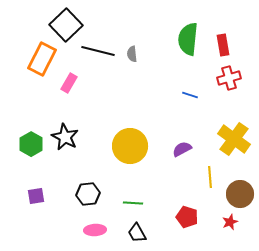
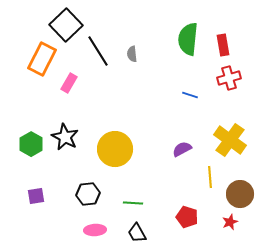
black line: rotated 44 degrees clockwise
yellow cross: moved 4 px left, 1 px down
yellow circle: moved 15 px left, 3 px down
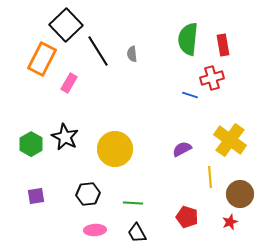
red cross: moved 17 px left
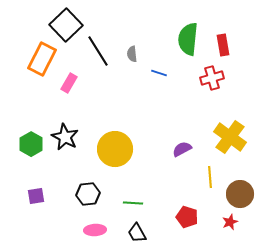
blue line: moved 31 px left, 22 px up
yellow cross: moved 3 px up
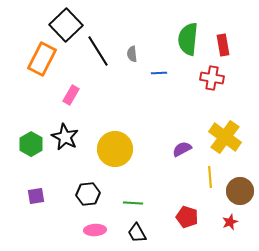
blue line: rotated 21 degrees counterclockwise
red cross: rotated 25 degrees clockwise
pink rectangle: moved 2 px right, 12 px down
yellow cross: moved 5 px left
brown circle: moved 3 px up
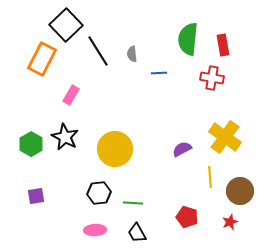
black hexagon: moved 11 px right, 1 px up
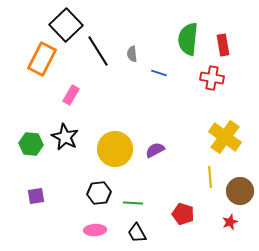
blue line: rotated 21 degrees clockwise
green hexagon: rotated 25 degrees counterclockwise
purple semicircle: moved 27 px left, 1 px down
red pentagon: moved 4 px left, 3 px up
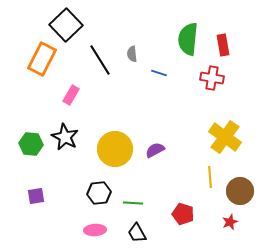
black line: moved 2 px right, 9 px down
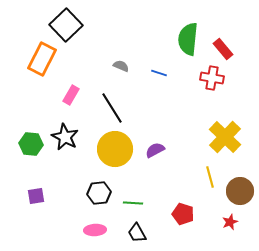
red rectangle: moved 4 px down; rotated 30 degrees counterclockwise
gray semicircle: moved 11 px left, 12 px down; rotated 119 degrees clockwise
black line: moved 12 px right, 48 px down
yellow cross: rotated 8 degrees clockwise
yellow line: rotated 10 degrees counterclockwise
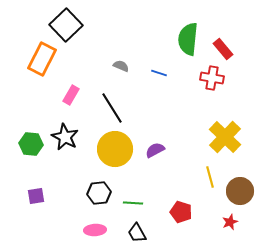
red pentagon: moved 2 px left, 2 px up
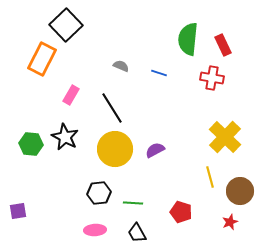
red rectangle: moved 4 px up; rotated 15 degrees clockwise
purple square: moved 18 px left, 15 px down
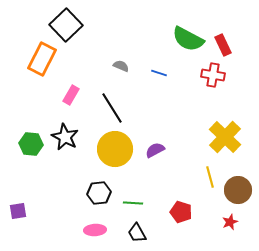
green semicircle: rotated 68 degrees counterclockwise
red cross: moved 1 px right, 3 px up
brown circle: moved 2 px left, 1 px up
